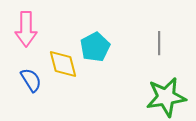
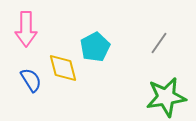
gray line: rotated 35 degrees clockwise
yellow diamond: moved 4 px down
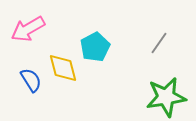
pink arrow: moved 2 px right; rotated 60 degrees clockwise
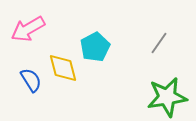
green star: moved 1 px right
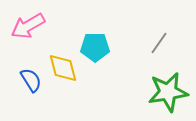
pink arrow: moved 3 px up
cyan pentagon: rotated 28 degrees clockwise
green star: moved 1 px right, 5 px up
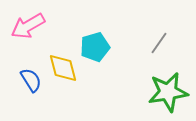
cyan pentagon: rotated 16 degrees counterclockwise
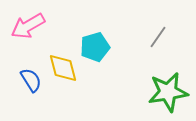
gray line: moved 1 px left, 6 px up
